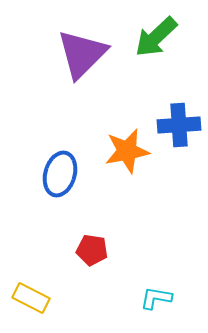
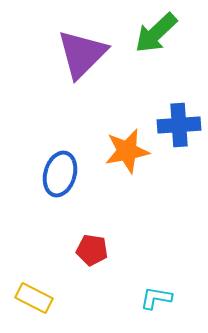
green arrow: moved 4 px up
yellow rectangle: moved 3 px right
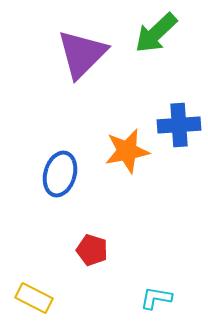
red pentagon: rotated 8 degrees clockwise
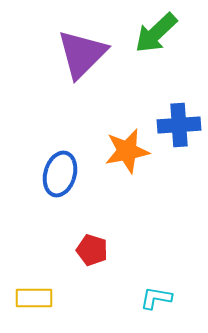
yellow rectangle: rotated 27 degrees counterclockwise
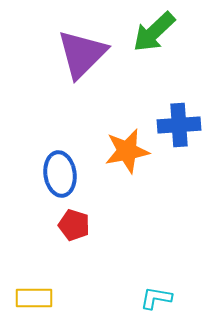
green arrow: moved 2 px left, 1 px up
blue ellipse: rotated 24 degrees counterclockwise
red pentagon: moved 18 px left, 25 px up
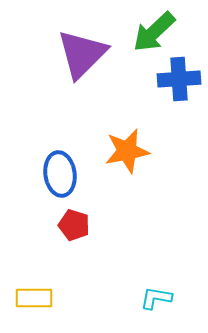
blue cross: moved 46 px up
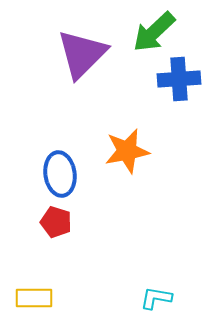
red pentagon: moved 18 px left, 3 px up
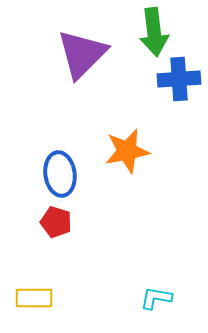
green arrow: rotated 54 degrees counterclockwise
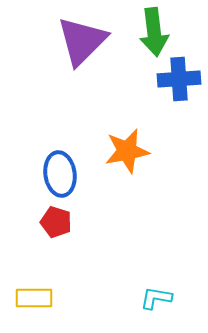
purple triangle: moved 13 px up
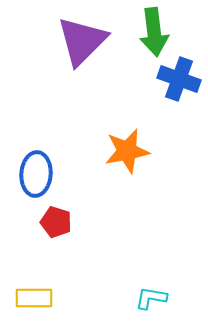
blue cross: rotated 24 degrees clockwise
blue ellipse: moved 24 px left; rotated 12 degrees clockwise
cyan L-shape: moved 5 px left
